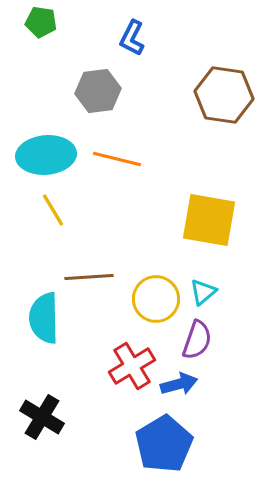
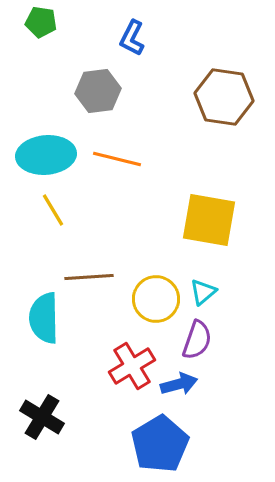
brown hexagon: moved 2 px down
blue pentagon: moved 4 px left
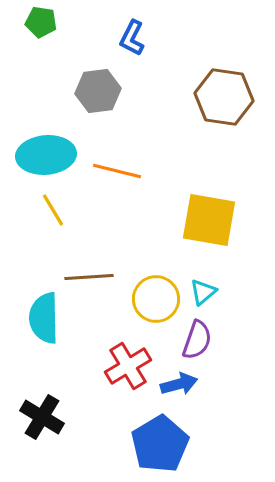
orange line: moved 12 px down
red cross: moved 4 px left
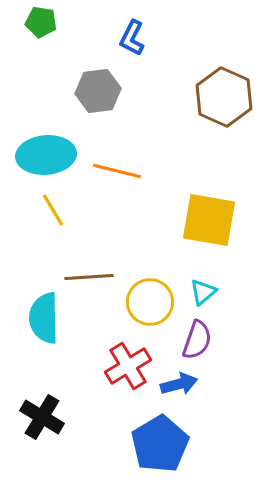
brown hexagon: rotated 16 degrees clockwise
yellow circle: moved 6 px left, 3 px down
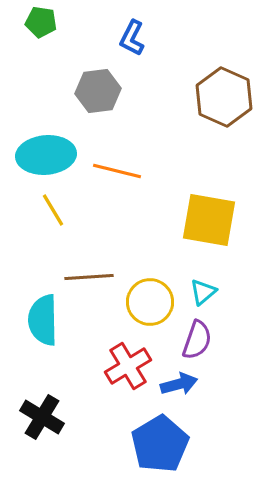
cyan semicircle: moved 1 px left, 2 px down
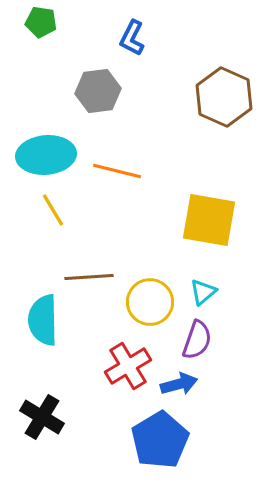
blue pentagon: moved 4 px up
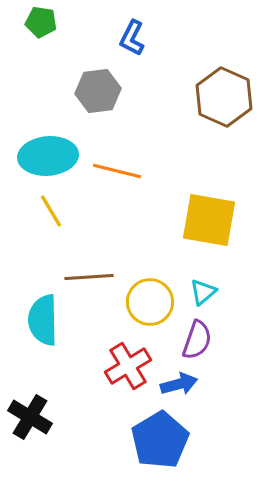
cyan ellipse: moved 2 px right, 1 px down
yellow line: moved 2 px left, 1 px down
black cross: moved 12 px left
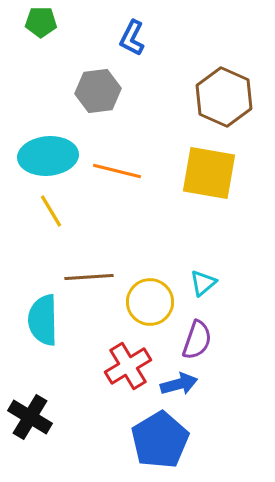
green pentagon: rotated 8 degrees counterclockwise
yellow square: moved 47 px up
cyan triangle: moved 9 px up
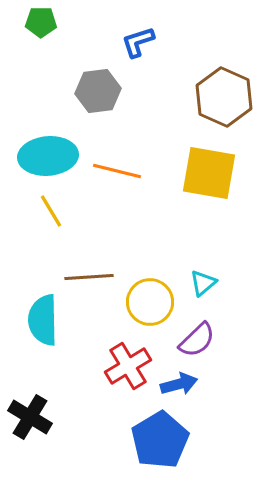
blue L-shape: moved 6 px right, 4 px down; rotated 45 degrees clockwise
purple semicircle: rotated 27 degrees clockwise
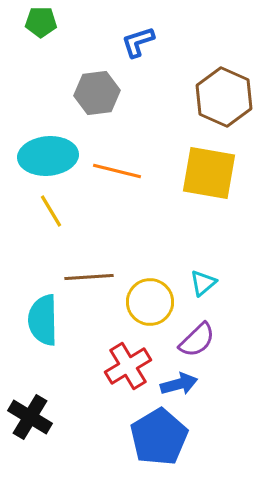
gray hexagon: moved 1 px left, 2 px down
blue pentagon: moved 1 px left, 3 px up
